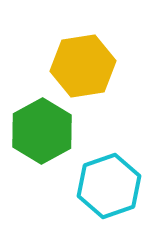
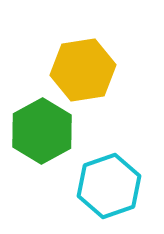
yellow hexagon: moved 4 px down
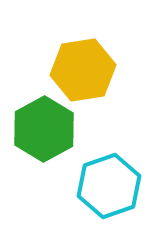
green hexagon: moved 2 px right, 2 px up
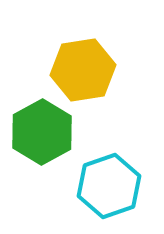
green hexagon: moved 2 px left, 3 px down
